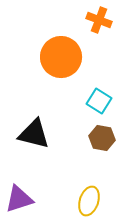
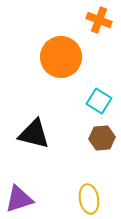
brown hexagon: rotated 15 degrees counterclockwise
yellow ellipse: moved 2 px up; rotated 28 degrees counterclockwise
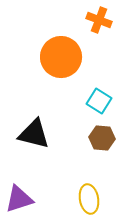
brown hexagon: rotated 10 degrees clockwise
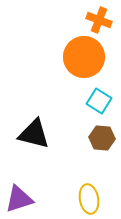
orange circle: moved 23 px right
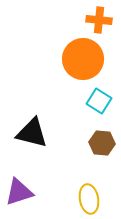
orange cross: rotated 15 degrees counterclockwise
orange circle: moved 1 px left, 2 px down
black triangle: moved 2 px left, 1 px up
brown hexagon: moved 5 px down
purple triangle: moved 7 px up
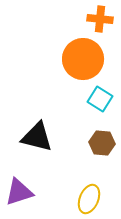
orange cross: moved 1 px right, 1 px up
cyan square: moved 1 px right, 2 px up
black triangle: moved 5 px right, 4 px down
yellow ellipse: rotated 32 degrees clockwise
